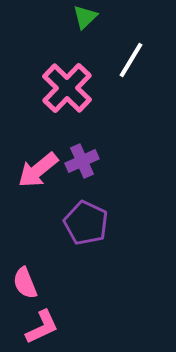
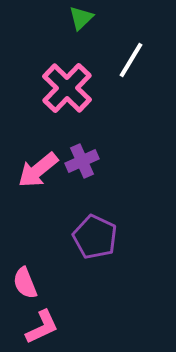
green triangle: moved 4 px left, 1 px down
purple pentagon: moved 9 px right, 14 px down
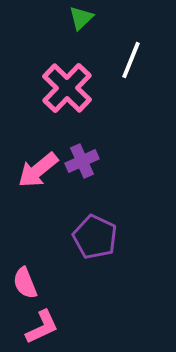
white line: rotated 9 degrees counterclockwise
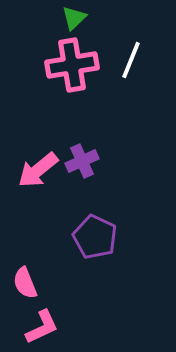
green triangle: moved 7 px left
pink cross: moved 5 px right, 23 px up; rotated 36 degrees clockwise
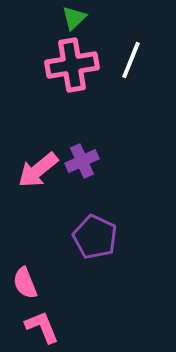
pink L-shape: rotated 87 degrees counterclockwise
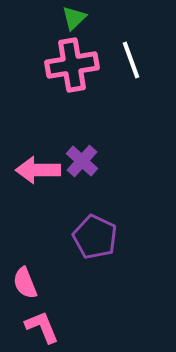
white line: rotated 42 degrees counterclockwise
purple cross: rotated 24 degrees counterclockwise
pink arrow: rotated 39 degrees clockwise
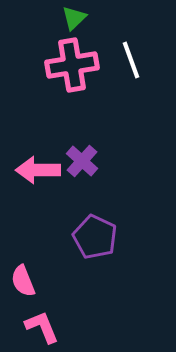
pink semicircle: moved 2 px left, 2 px up
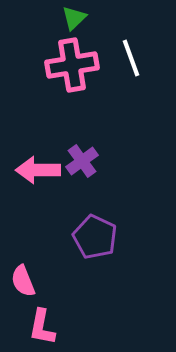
white line: moved 2 px up
purple cross: rotated 12 degrees clockwise
pink L-shape: rotated 147 degrees counterclockwise
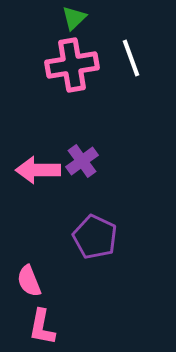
pink semicircle: moved 6 px right
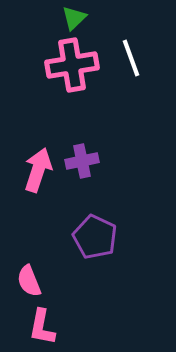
purple cross: rotated 24 degrees clockwise
pink arrow: rotated 108 degrees clockwise
